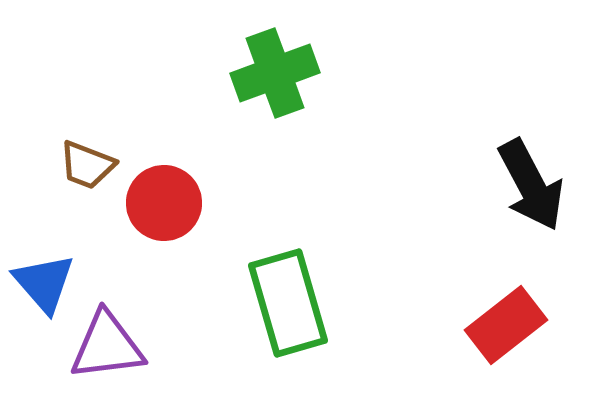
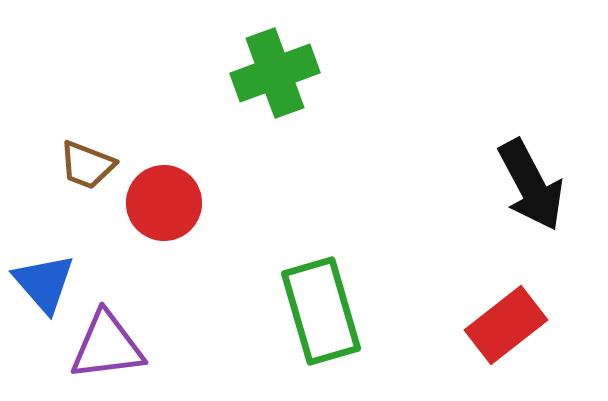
green rectangle: moved 33 px right, 8 px down
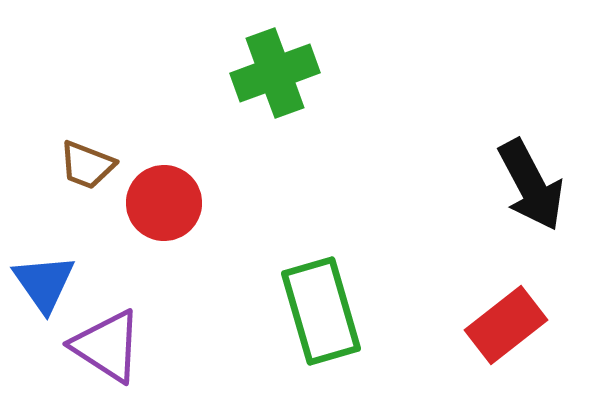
blue triangle: rotated 6 degrees clockwise
purple triangle: rotated 40 degrees clockwise
